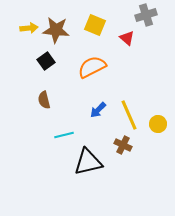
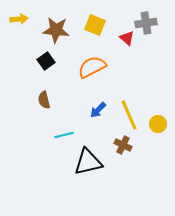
gray cross: moved 8 px down; rotated 10 degrees clockwise
yellow arrow: moved 10 px left, 9 px up
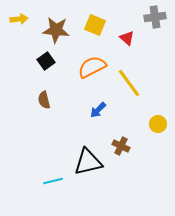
gray cross: moved 9 px right, 6 px up
yellow line: moved 32 px up; rotated 12 degrees counterclockwise
cyan line: moved 11 px left, 46 px down
brown cross: moved 2 px left, 1 px down
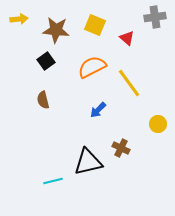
brown semicircle: moved 1 px left
brown cross: moved 2 px down
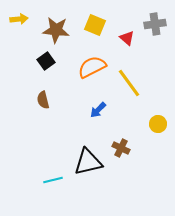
gray cross: moved 7 px down
cyan line: moved 1 px up
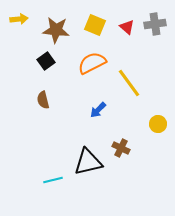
red triangle: moved 11 px up
orange semicircle: moved 4 px up
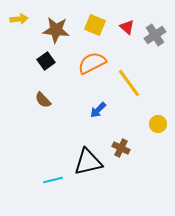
gray cross: moved 11 px down; rotated 25 degrees counterclockwise
brown semicircle: rotated 30 degrees counterclockwise
